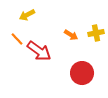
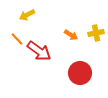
red circle: moved 2 px left
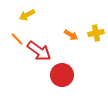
red circle: moved 18 px left, 2 px down
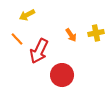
orange arrow: rotated 24 degrees clockwise
red arrow: rotated 80 degrees clockwise
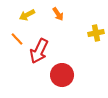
orange arrow: moved 13 px left, 21 px up
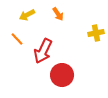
red arrow: moved 4 px right
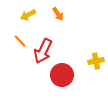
yellow arrow: moved 1 px right
yellow cross: moved 28 px down
orange line: moved 3 px right, 2 px down
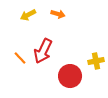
orange arrow: rotated 40 degrees counterclockwise
orange line: moved 17 px down
red circle: moved 8 px right, 1 px down
